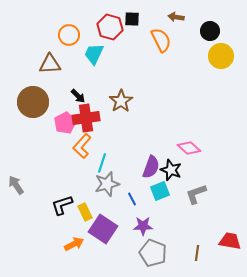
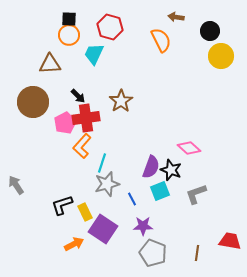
black square: moved 63 px left
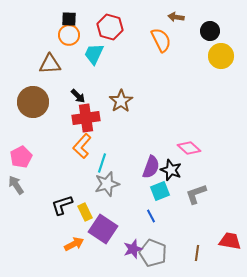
pink pentagon: moved 44 px left, 34 px down
blue line: moved 19 px right, 17 px down
purple star: moved 10 px left, 23 px down; rotated 18 degrees counterclockwise
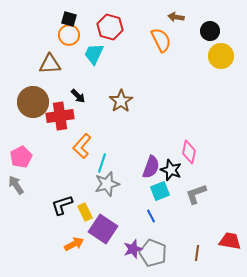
black square: rotated 14 degrees clockwise
red cross: moved 26 px left, 2 px up
pink diamond: moved 4 px down; rotated 60 degrees clockwise
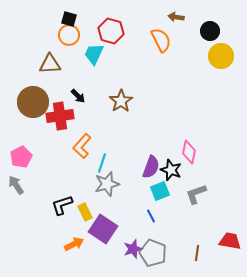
red hexagon: moved 1 px right, 4 px down
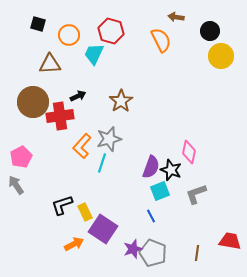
black square: moved 31 px left, 5 px down
black arrow: rotated 70 degrees counterclockwise
gray star: moved 2 px right, 45 px up
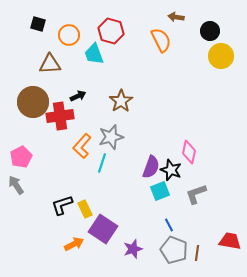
cyan trapezoid: rotated 45 degrees counterclockwise
gray star: moved 2 px right, 2 px up
yellow rectangle: moved 3 px up
blue line: moved 18 px right, 9 px down
gray pentagon: moved 21 px right, 3 px up
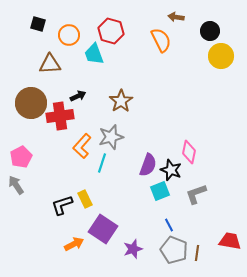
brown circle: moved 2 px left, 1 px down
purple semicircle: moved 3 px left, 2 px up
yellow rectangle: moved 10 px up
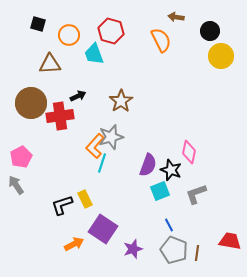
orange L-shape: moved 13 px right
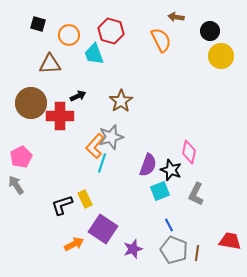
red cross: rotated 8 degrees clockwise
gray L-shape: rotated 45 degrees counterclockwise
